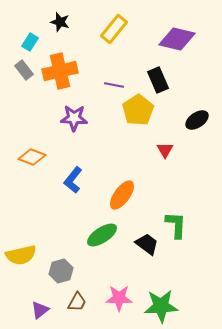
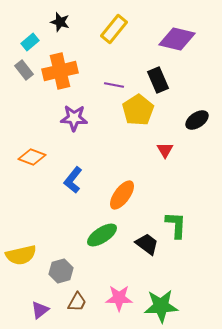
cyan rectangle: rotated 18 degrees clockwise
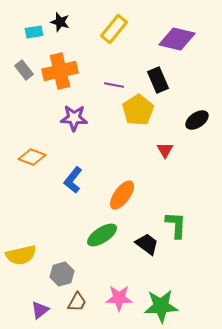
cyan rectangle: moved 4 px right, 10 px up; rotated 30 degrees clockwise
gray hexagon: moved 1 px right, 3 px down
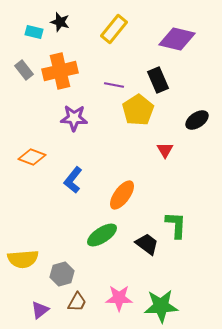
cyan rectangle: rotated 24 degrees clockwise
yellow semicircle: moved 2 px right, 4 px down; rotated 8 degrees clockwise
